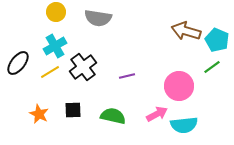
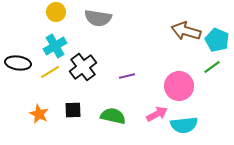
black ellipse: rotated 60 degrees clockwise
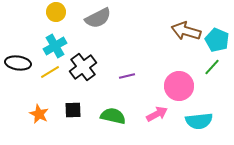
gray semicircle: rotated 36 degrees counterclockwise
green line: rotated 12 degrees counterclockwise
cyan semicircle: moved 15 px right, 4 px up
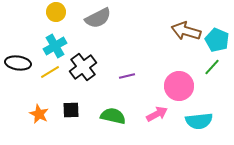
black square: moved 2 px left
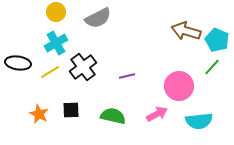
cyan cross: moved 1 px right, 3 px up
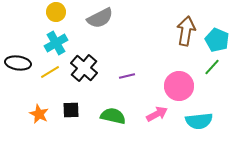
gray semicircle: moved 2 px right
brown arrow: rotated 84 degrees clockwise
black cross: moved 1 px right, 1 px down; rotated 12 degrees counterclockwise
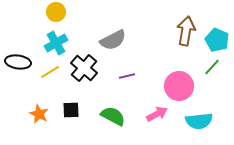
gray semicircle: moved 13 px right, 22 px down
black ellipse: moved 1 px up
green semicircle: rotated 15 degrees clockwise
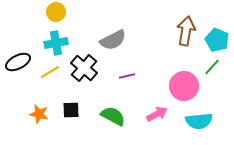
cyan cross: rotated 20 degrees clockwise
black ellipse: rotated 35 degrees counterclockwise
pink circle: moved 5 px right
orange star: rotated 12 degrees counterclockwise
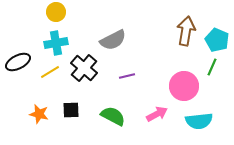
green line: rotated 18 degrees counterclockwise
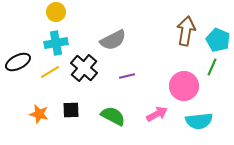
cyan pentagon: moved 1 px right
